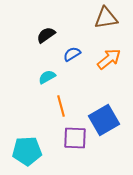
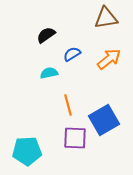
cyan semicircle: moved 2 px right, 4 px up; rotated 18 degrees clockwise
orange line: moved 7 px right, 1 px up
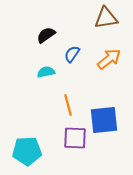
blue semicircle: rotated 24 degrees counterclockwise
cyan semicircle: moved 3 px left, 1 px up
blue square: rotated 24 degrees clockwise
